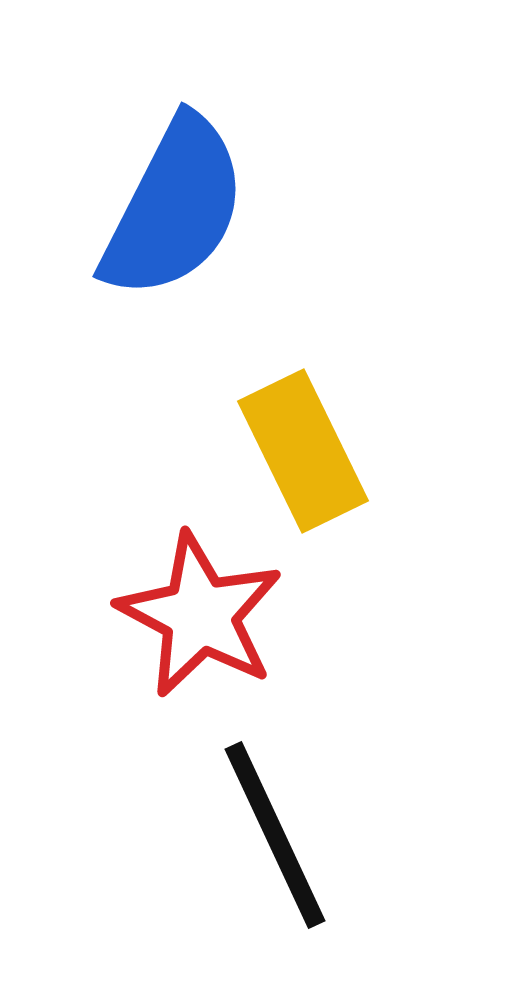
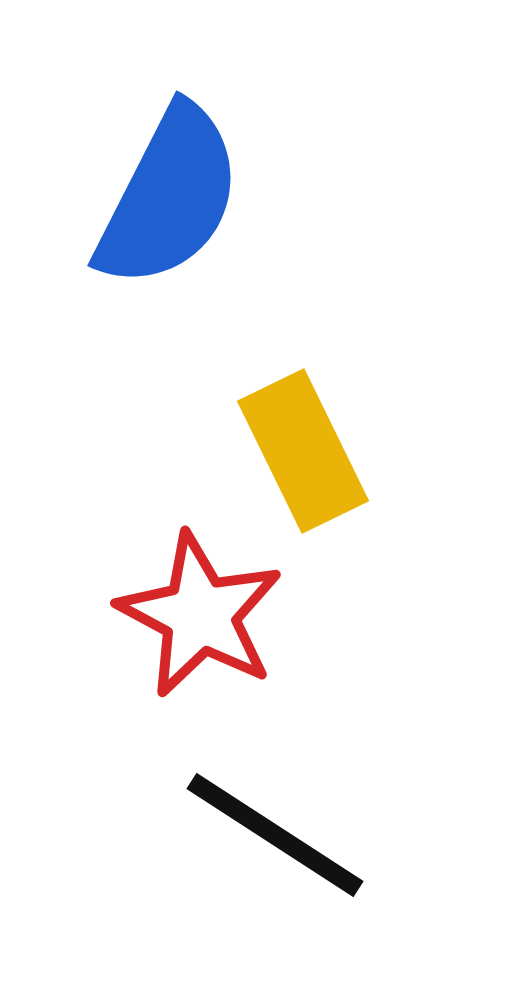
blue semicircle: moved 5 px left, 11 px up
black line: rotated 32 degrees counterclockwise
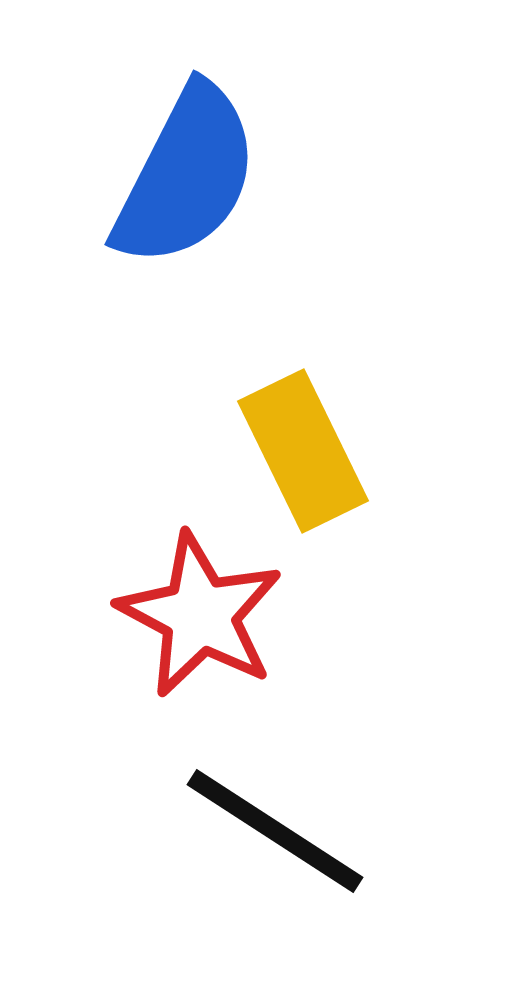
blue semicircle: moved 17 px right, 21 px up
black line: moved 4 px up
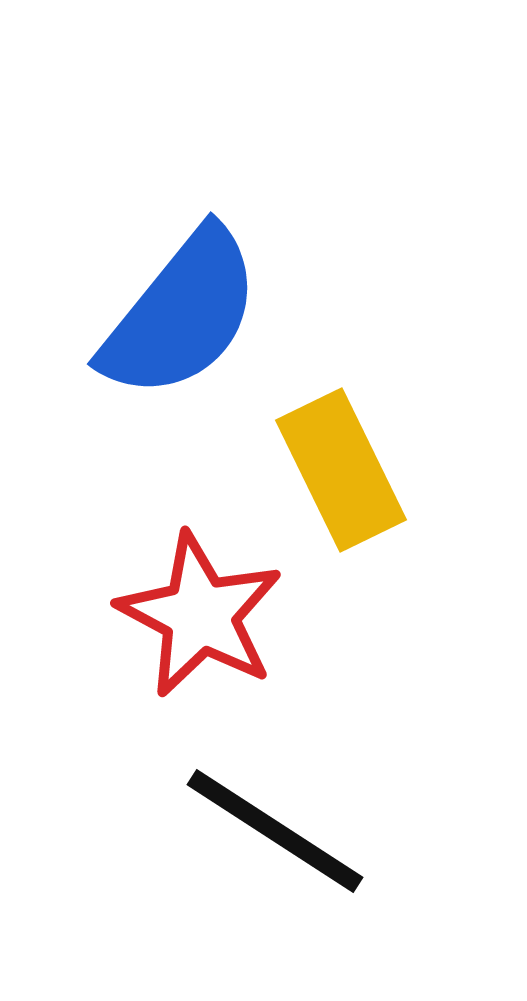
blue semicircle: moved 5 px left, 138 px down; rotated 12 degrees clockwise
yellow rectangle: moved 38 px right, 19 px down
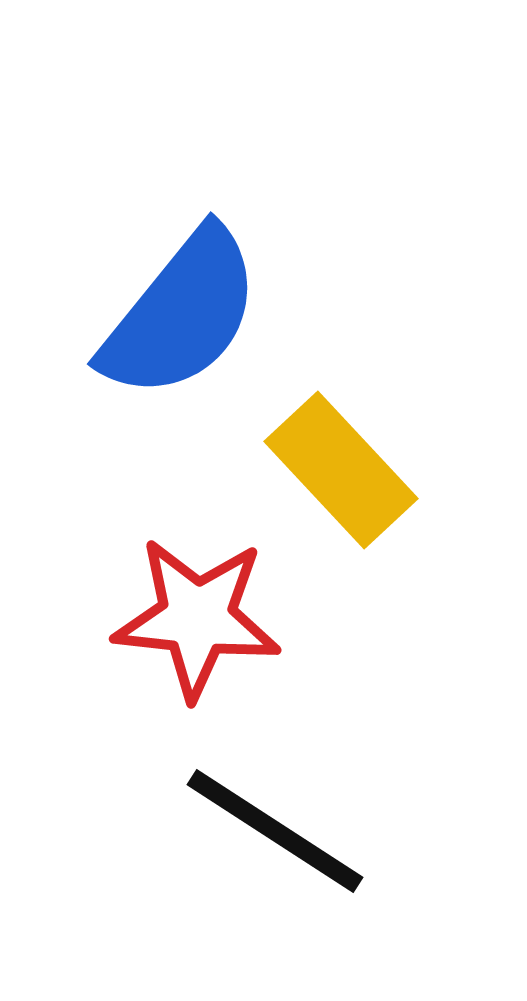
yellow rectangle: rotated 17 degrees counterclockwise
red star: moved 3 px left, 3 px down; rotated 22 degrees counterclockwise
